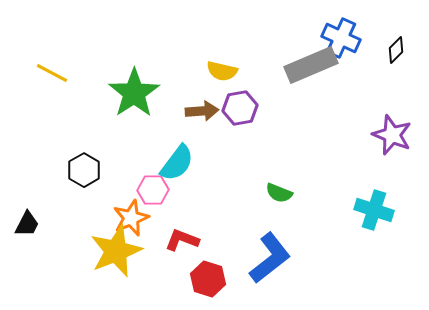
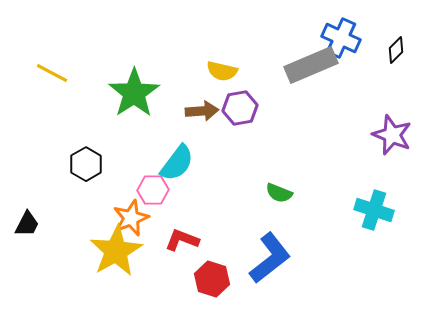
black hexagon: moved 2 px right, 6 px up
yellow star: rotated 8 degrees counterclockwise
red hexagon: moved 4 px right
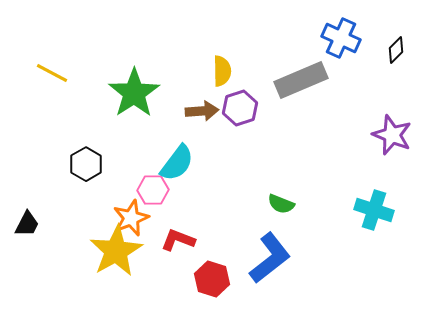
gray rectangle: moved 10 px left, 15 px down
yellow semicircle: rotated 104 degrees counterclockwise
purple hexagon: rotated 8 degrees counterclockwise
green semicircle: moved 2 px right, 11 px down
red L-shape: moved 4 px left
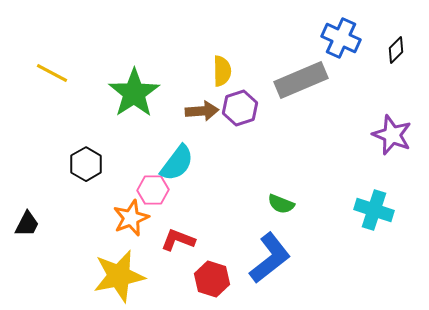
yellow star: moved 3 px right, 25 px down; rotated 18 degrees clockwise
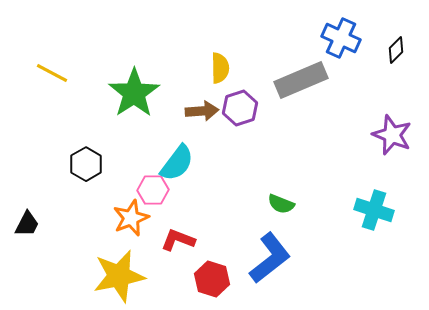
yellow semicircle: moved 2 px left, 3 px up
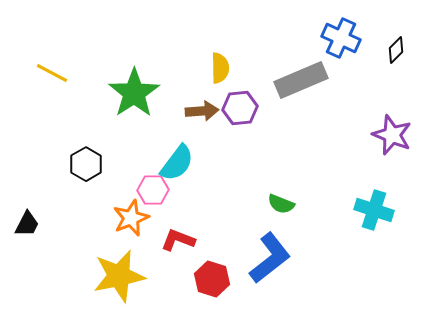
purple hexagon: rotated 12 degrees clockwise
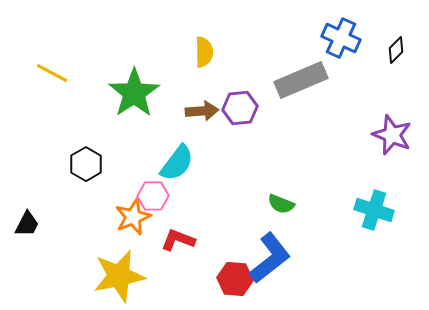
yellow semicircle: moved 16 px left, 16 px up
pink hexagon: moved 6 px down
orange star: moved 2 px right, 1 px up
red hexagon: moved 23 px right; rotated 12 degrees counterclockwise
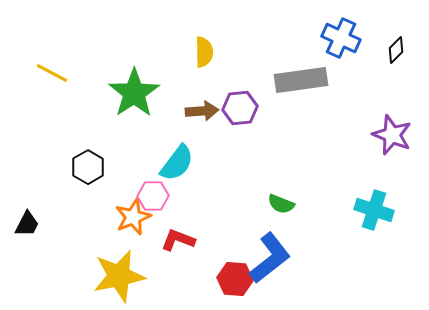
gray rectangle: rotated 15 degrees clockwise
black hexagon: moved 2 px right, 3 px down
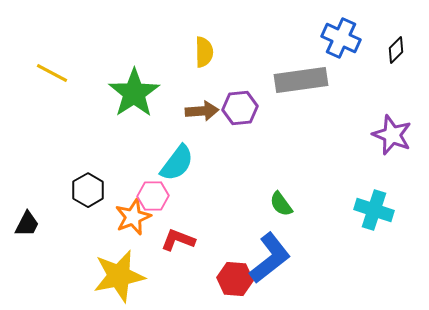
black hexagon: moved 23 px down
green semicircle: rotated 32 degrees clockwise
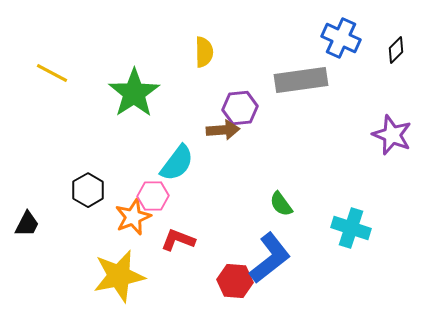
brown arrow: moved 21 px right, 19 px down
cyan cross: moved 23 px left, 18 px down
red hexagon: moved 2 px down
